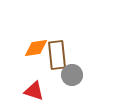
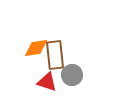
brown rectangle: moved 2 px left
red triangle: moved 13 px right, 9 px up
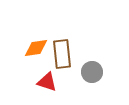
brown rectangle: moved 7 px right, 1 px up
gray circle: moved 20 px right, 3 px up
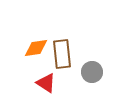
red triangle: moved 1 px left, 1 px down; rotated 15 degrees clockwise
